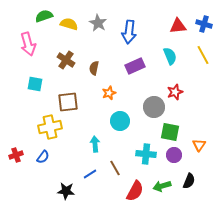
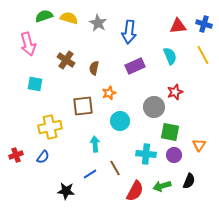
yellow semicircle: moved 6 px up
brown square: moved 15 px right, 4 px down
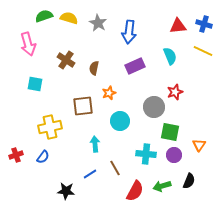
yellow line: moved 4 px up; rotated 36 degrees counterclockwise
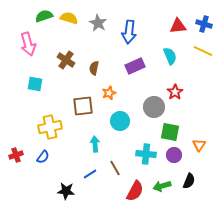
red star: rotated 14 degrees counterclockwise
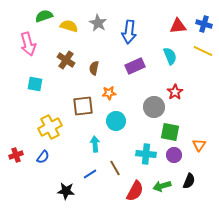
yellow semicircle: moved 8 px down
orange star: rotated 16 degrees clockwise
cyan circle: moved 4 px left
yellow cross: rotated 15 degrees counterclockwise
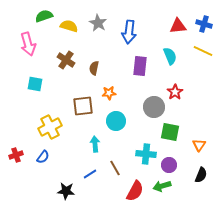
purple rectangle: moved 5 px right; rotated 60 degrees counterclockwise
purple circle: moved 5 px left, 10 px down
black semicircle: moved 12 px right, 6 px up
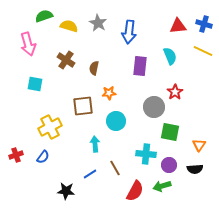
black semicircle: moved 6 px left, 6 px up; rotated 63 degrees clockwise
